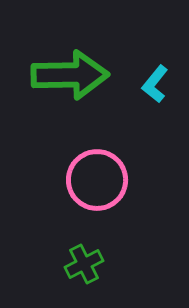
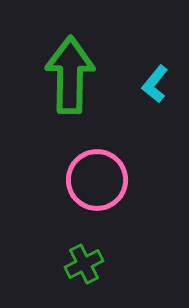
green arrow: rotated 88 degrees counterclockwise
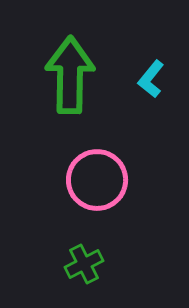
cyan L-shape: moved 4 px left, 5 px up
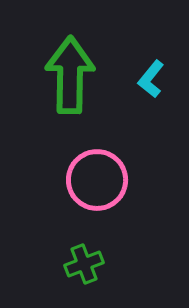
green cross: rotated 6 degrees clockwise
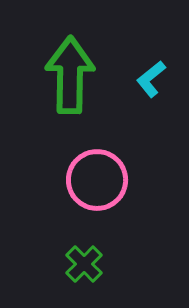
cyan L-shape: rotated 12 degrees clockwise
green cross: rotated 24 degrees counterclockwise
